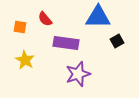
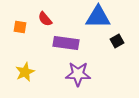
yellow star: moved 12 px down; rotated 18 degrees clockwise
purple star: rotated 20 degrees clockwise
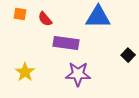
orange square: moved 13 px up
black square: moved 11 px right, 14 px down; rotated 16 degrees counterclockwise
yellow star: rotated 12 degrees counterclockwise
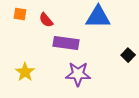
red semicircle: moved 1 px right, 1 px down
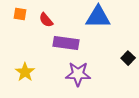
black square: moved 3 px down
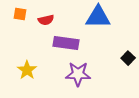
red semicircle: rotated 63 degrees counterclockwise
yellow star: moved 2 px right, 2 px up
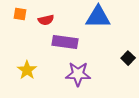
purple rectangle: moved 1 px left, 1 px up
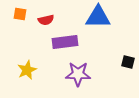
purple rectangle: rotated 15 degrees counterclockwise
black square: moved 4 px down; rotated 32 degrees counterclockwise
yellow star: rotated 12 degrees clockwise
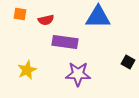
purple rectangle: rotated 15 degrees clockwise
black square: rotated 16 degrees clockwise
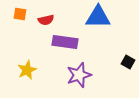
purple star: moved 1 px right, 1 px down; rotated 20 degrees counterclockwise
